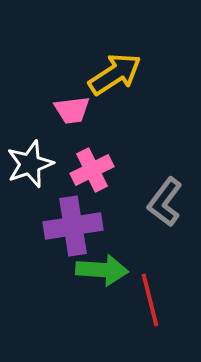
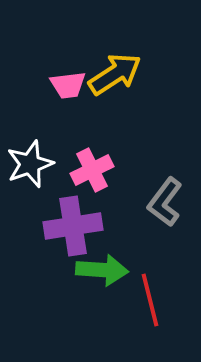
pink trapezoid: moved 4 px left, 25 px up
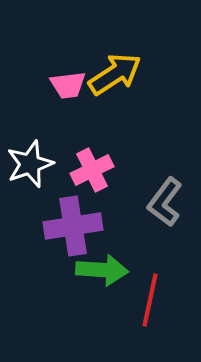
red line: rotated 26 degrees clockwise
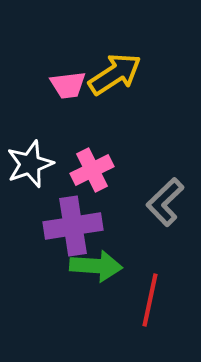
gray L-shape: rotated 9 degrees clockwise
green arrow: moved 6 px left, 4 px up
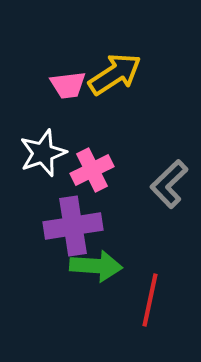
white star: moved 13 px right, 11 px up
gray L-shape: moved 4 px right, 18 px up
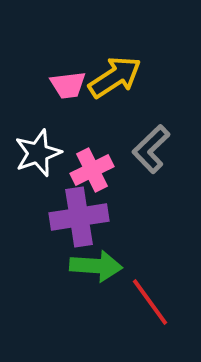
yellow arrow: moved 3 px down
white star: moved 5 px left
gray L-shape: moved 18 px left, 35 px up
purple cross: moved 6 px right, 9 px up
red line: moved 2 px down; rotated 48 degrees counterclockwise
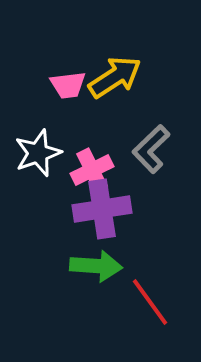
purple cross: moved 23 px right, 8 px up
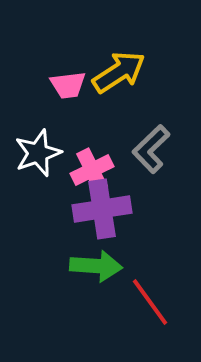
yellow arrow: moved 4 px right, 5 px up
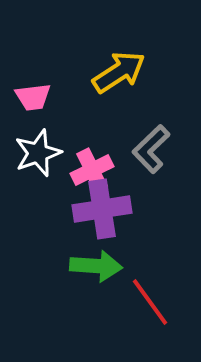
pink trapezoid: moved 35 px left, 12 px down
